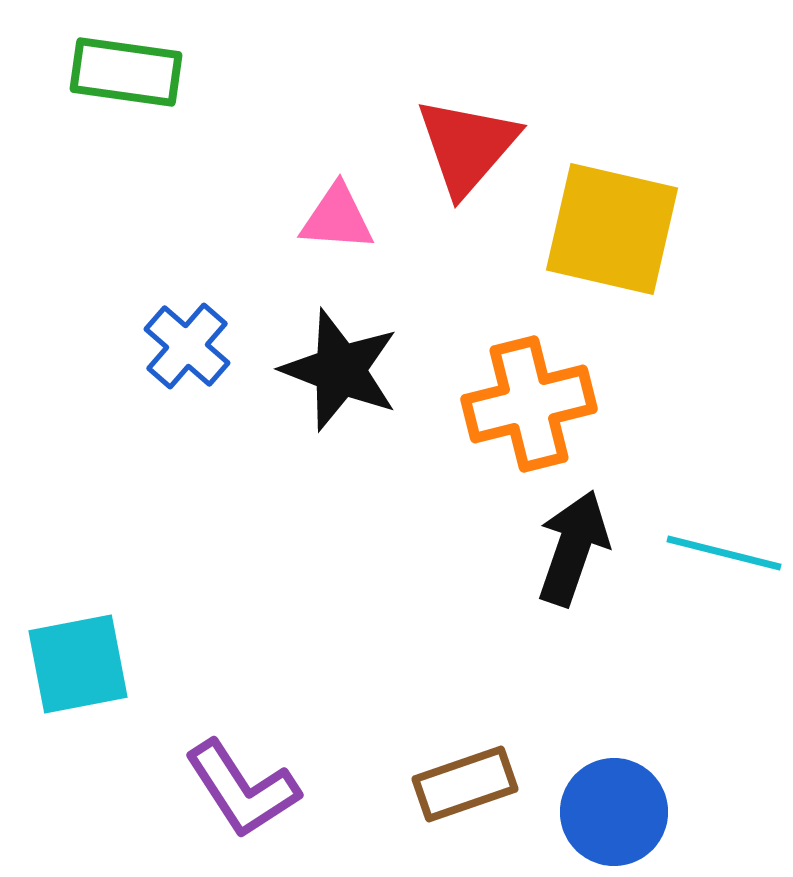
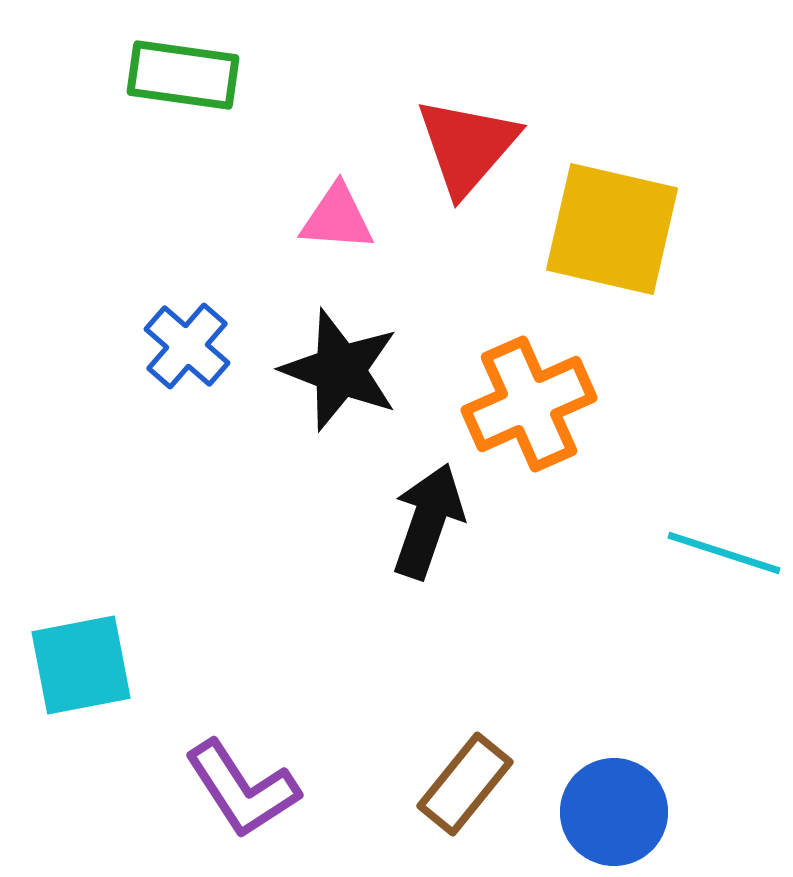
green rectangle: moved 57 px right, 3 px down
orange cross: rotated 10 degrees counterclockwise
black arrow: moved 145 px left, 27 px up
cyan line: rotated 4 degrees clockwise
cyan square: moved 3 px right, 1 px down
brown rectangle: rotated 32 degrees counterclockwise
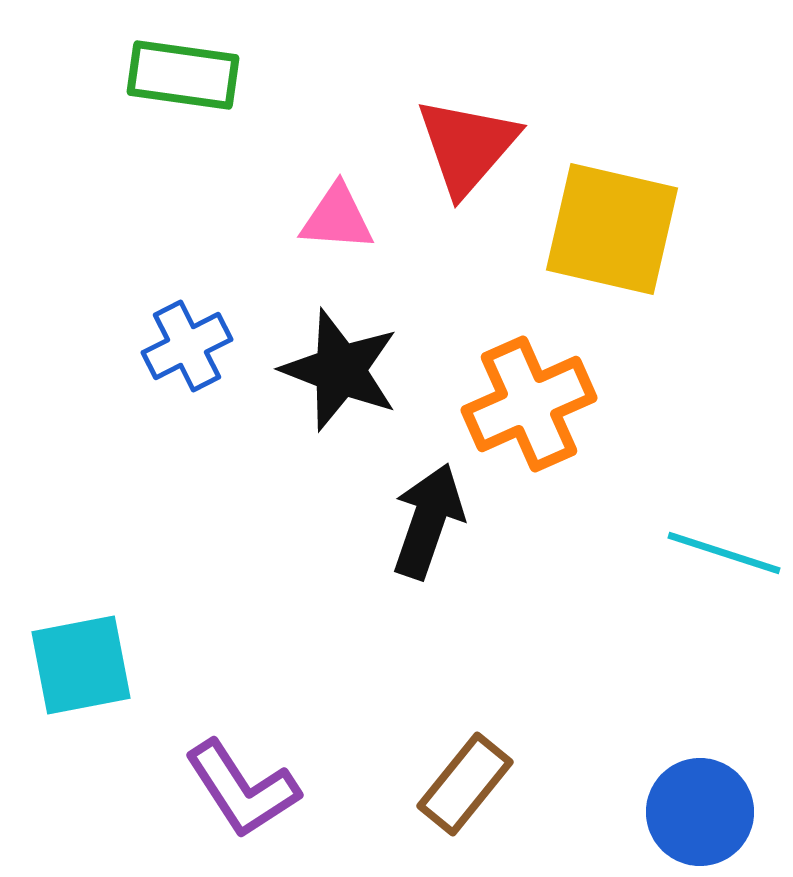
blue cross: rotated 22 degrees clockwise
blue circle: moved 86 px right
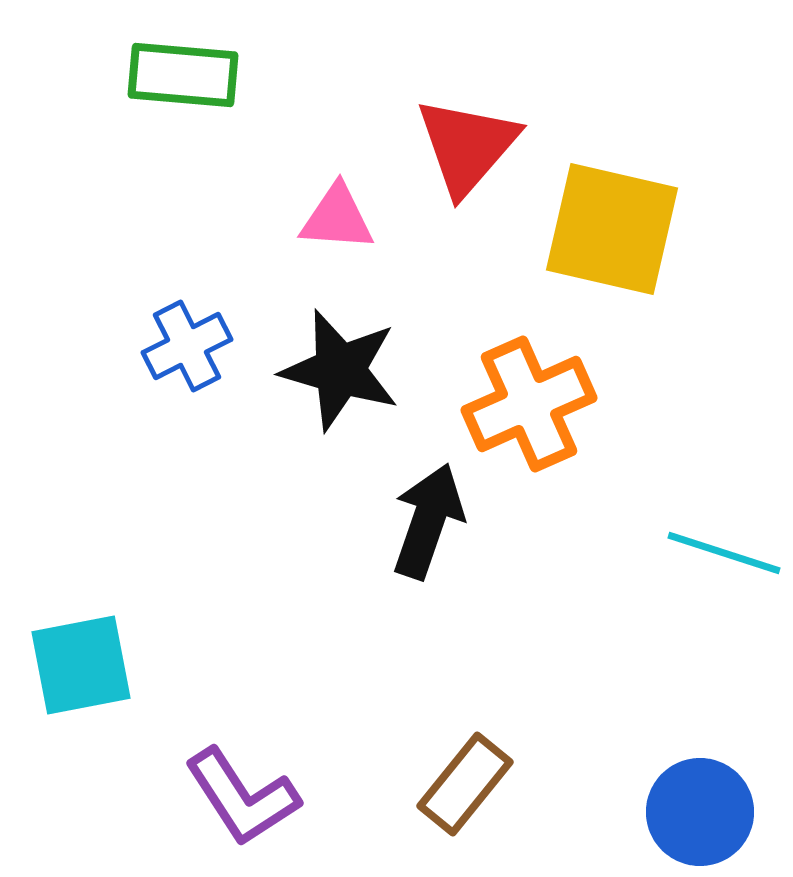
green rectangle: rotated 3 degrees counterclockwise
black star: rotated 5 degrees counterclockwise
purple L-shape: moved 8 px down
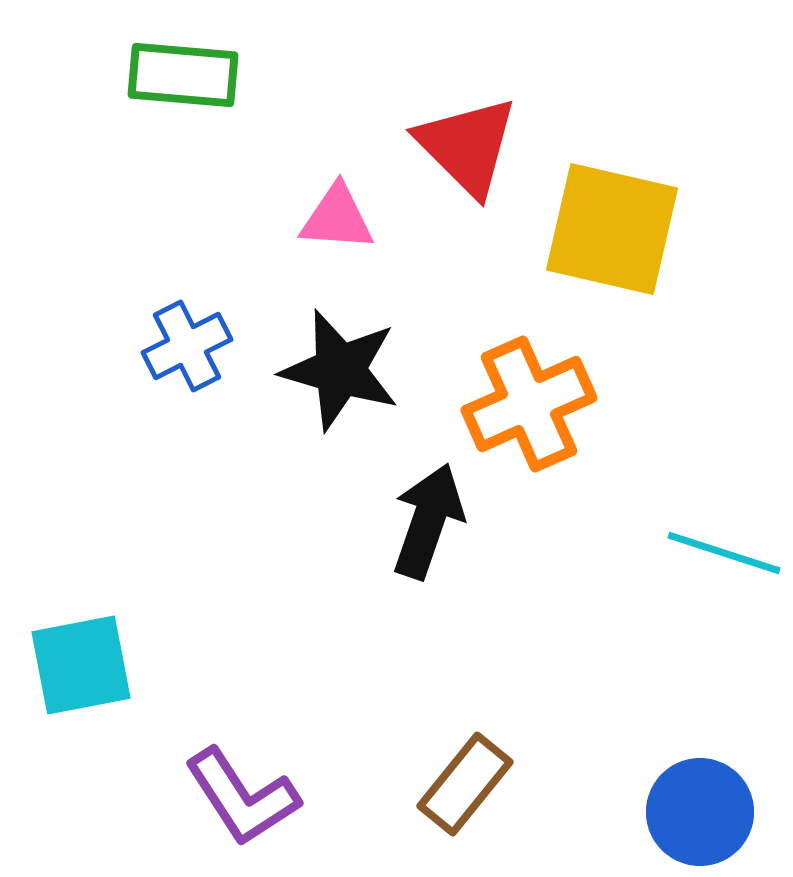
red triangle: rotated 26 degrees counterclockwise
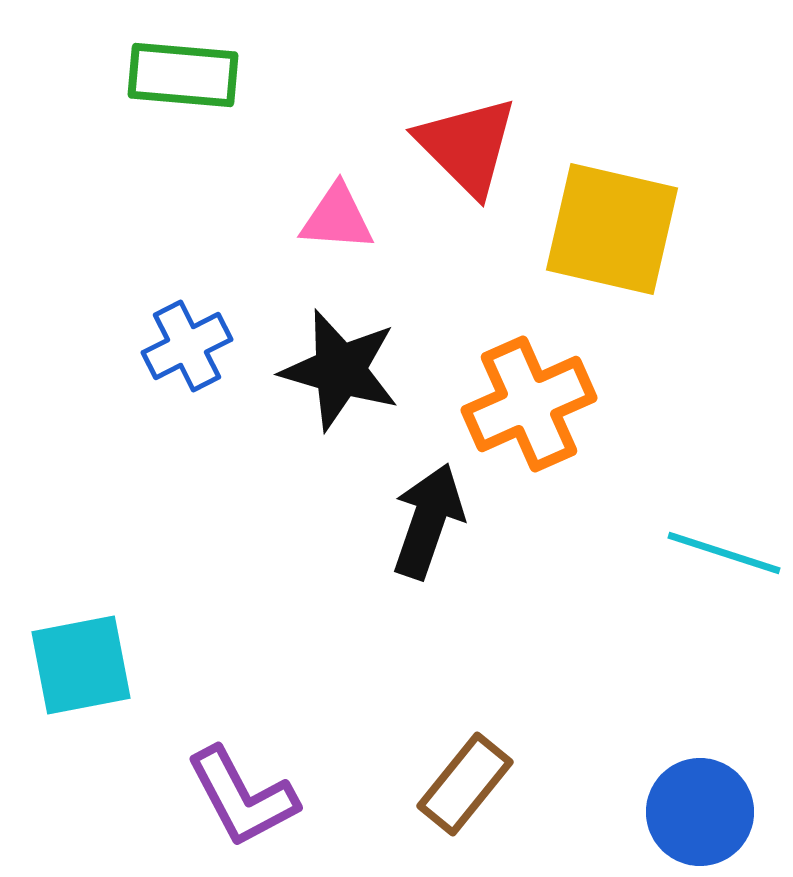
purple L-shape: rotated 5 degrees clockwise
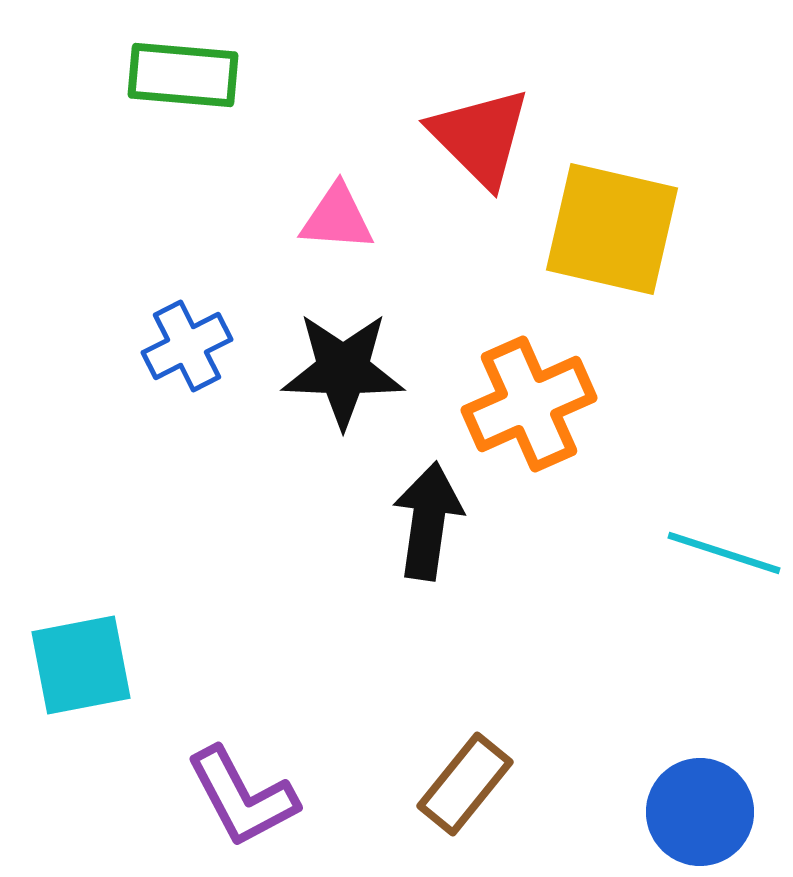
red triangle: moved 13 px right, 9 px up
black star: moved 3 px right; rotated 14 degrees counterclockwise
black arrow: rotated 11 degrees counterclockwise
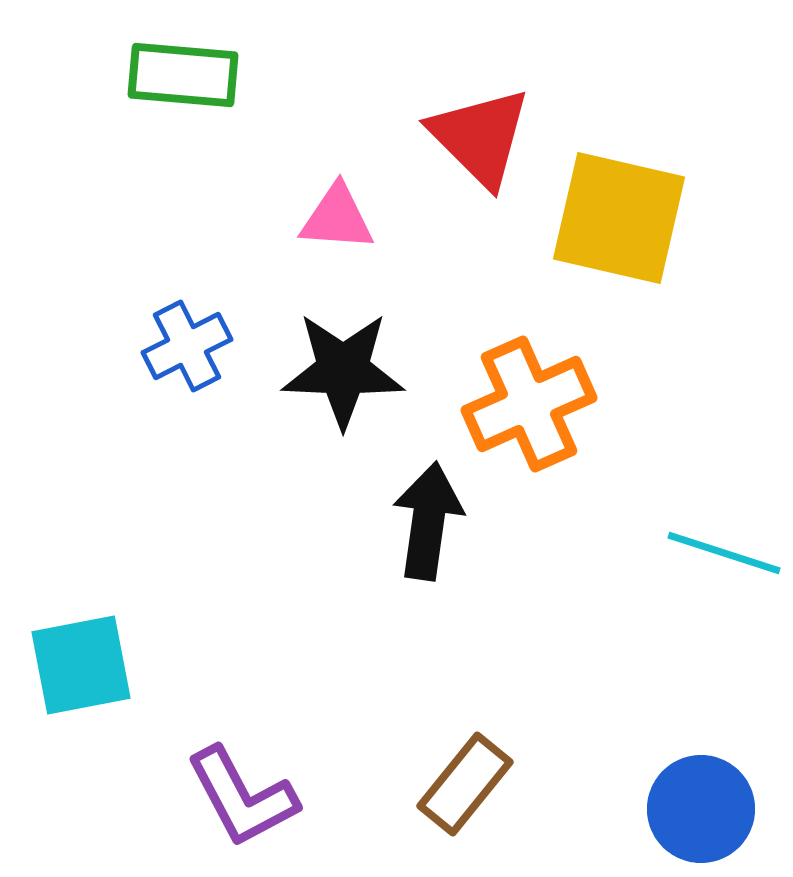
yellow square: moved 7 px right, 11 px up
blue circle: moved 1 px right, 3 px up
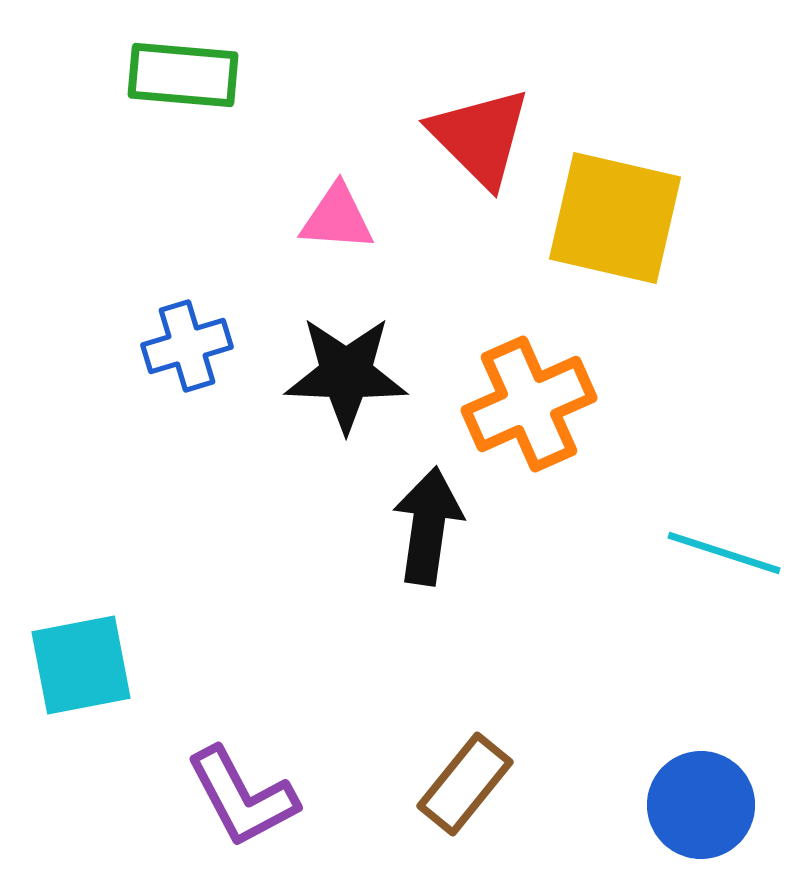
yellow square: moved 4 px left
blue cross: rotated 10 degrees clockwise
black star: moved 3 px right, 4 px down
black arrow: moved 5 px down
blue circle: moved 4 px up
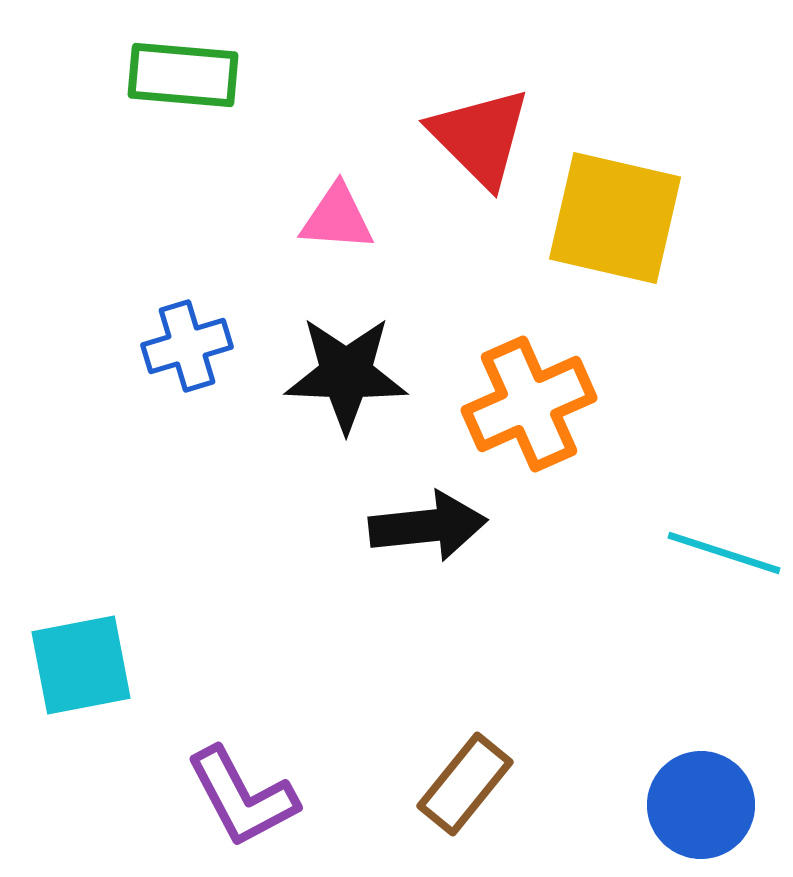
black arrow: rotated 76 degrees clockwise
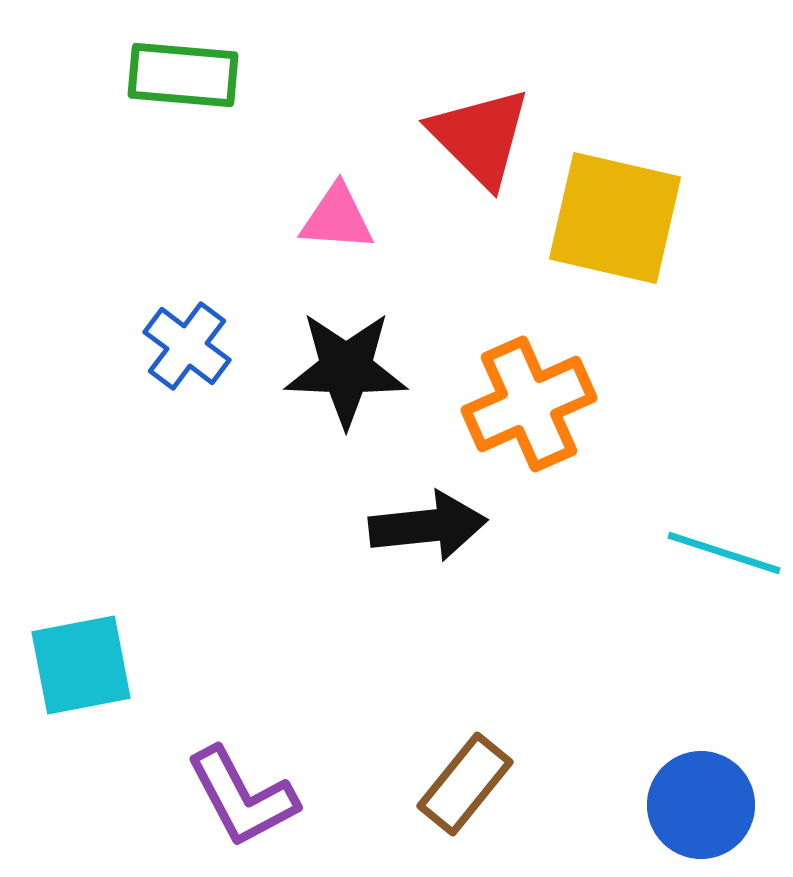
blue cross: rotated 36 degrees counterclockwise
black star: moved 5 px up
